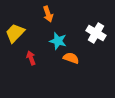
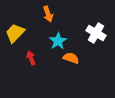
cyan star: rotated 24 degrees clockwise
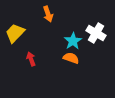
cyan star: moved 15 px right
red arrow: moved 1 px down
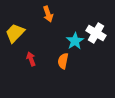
cyan star: moved 2 px right
orange semicircle: moved 8 px left, 3 px down; rotated 98 degrees counterclockwise
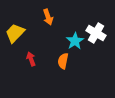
orange arrow: moved 3 px down
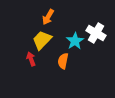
orange arrow: rotated 49 degrees clockwise
yellow trapezoid: moved 27 px right, 7 px down
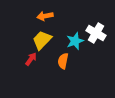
orange arrow: moved 3 px left, 1 px up; rotated 49 degrees clockwise
cyan star: rotated 12 degrees clockwise
red arrow: rotated 56 degrees clockwise
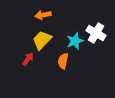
orange arrow: moved 2 px left, 1 px up
red arrow: moved 3 px left
